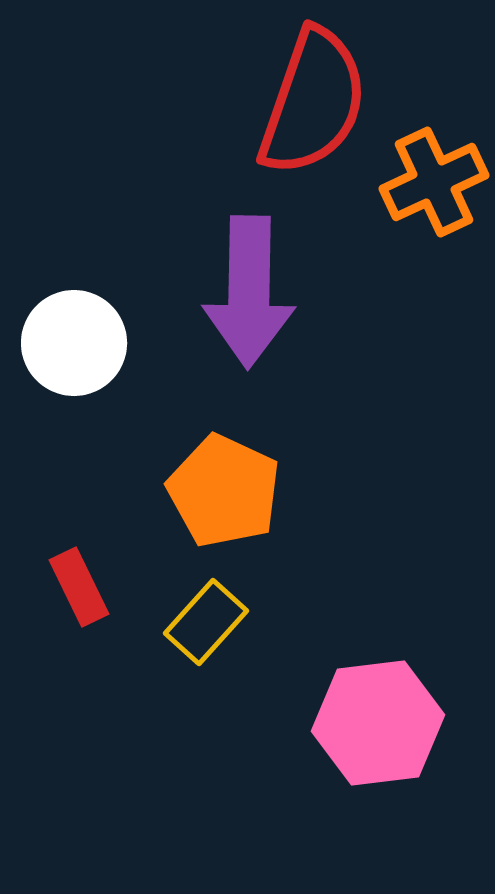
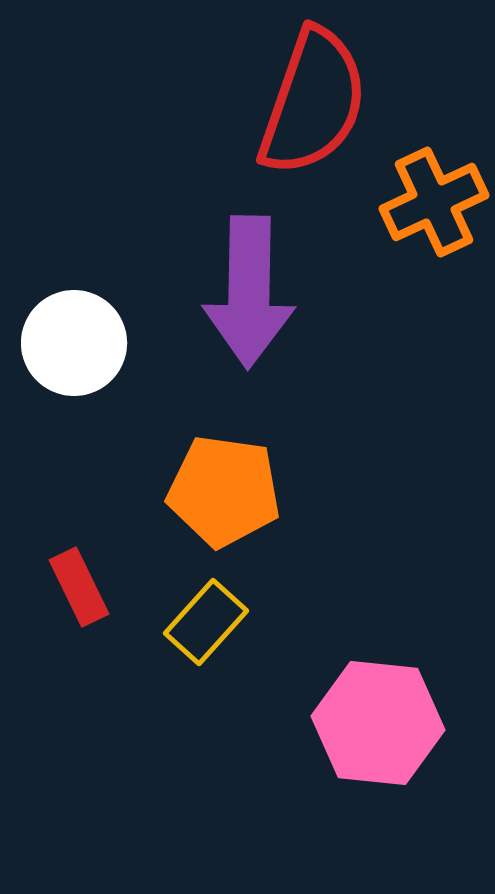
orange cross: moved 20 px down
orange pentagon: rotated 17 degrees counterclockwise
pink hexagon: rotated 13 degrees clockwise
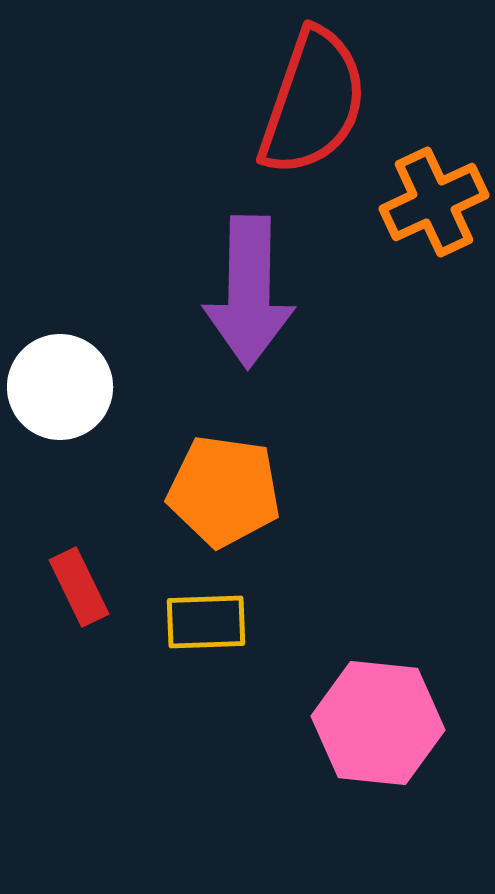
white circle: moved 14 px left, 44 px down
yellow rectangle: rotated 46 degrees clockwise
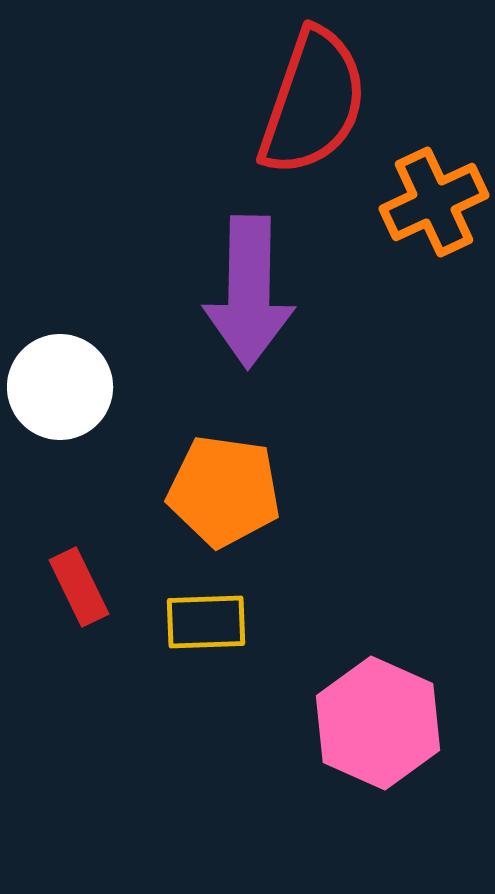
pink hexagon: rotated 18 degrees clockwise
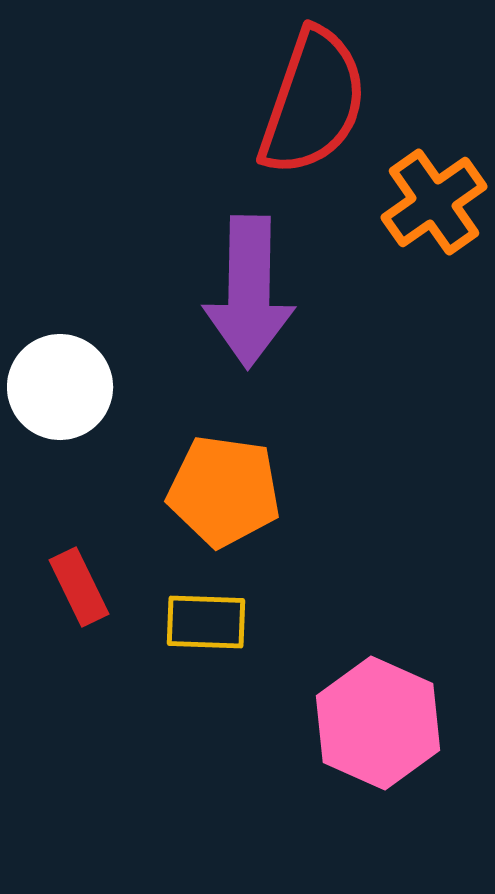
orange cross: rotated 10 degrees counterclockwise
yellow rectangle: rotated 4 degrees clockwise
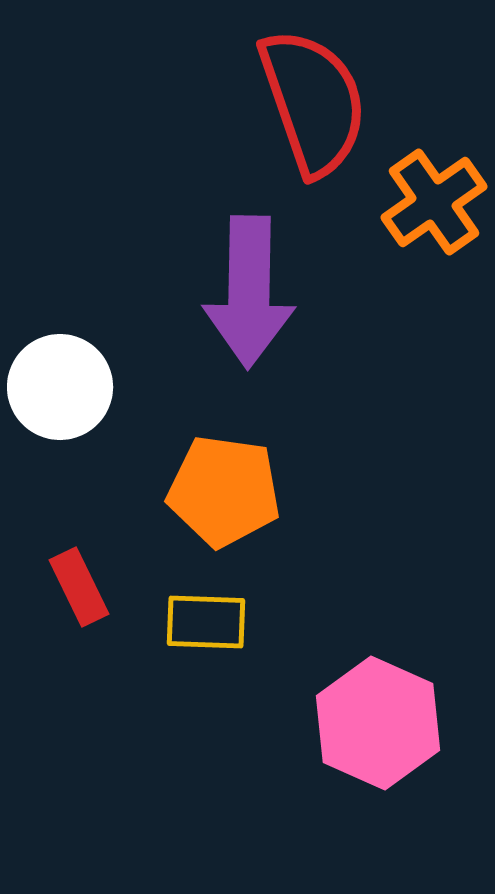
red semicircle: rotated 38 degrees counterclockwise
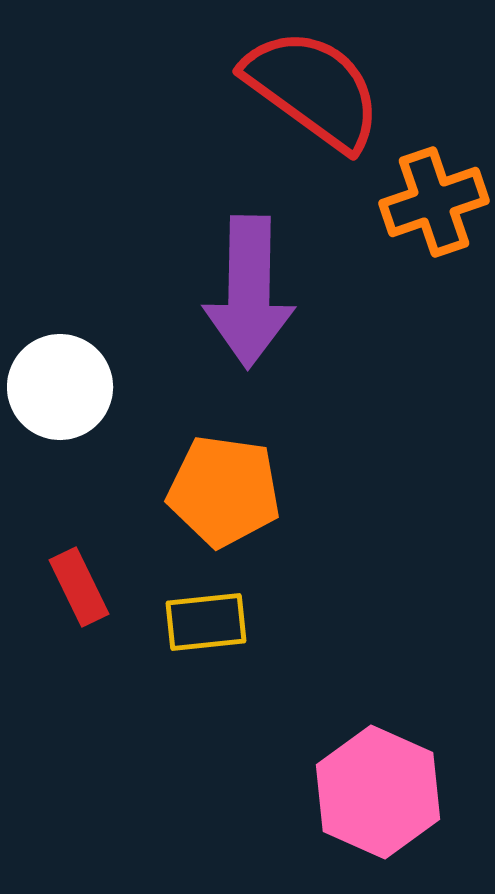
red semicircle: moved 13 px up; rotated 35 degrees counterclockwise
orange cross: rotated 16 degrees clockwise
yellow rectangle: rotated 8 degrees counterclockwise
pink hexagon: moved 69 px down
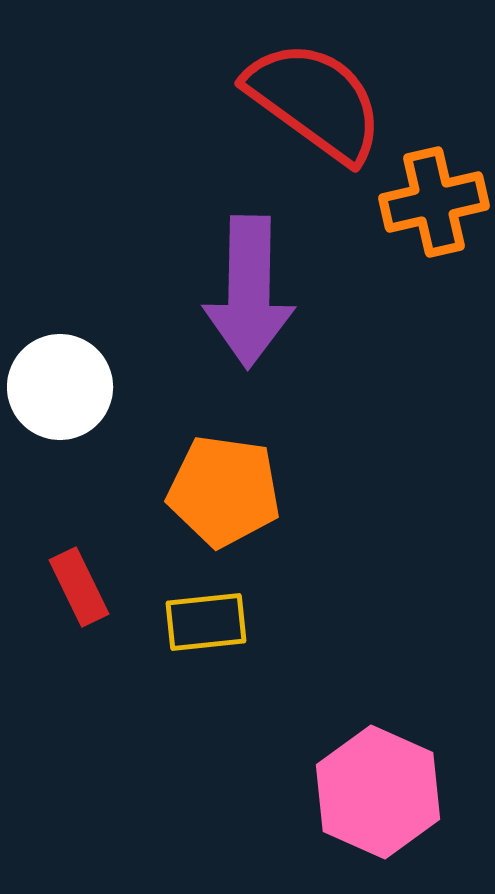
red semicircle: moved 2 px right, 12 px down
orange cross: rotated 6 degrees clockwise
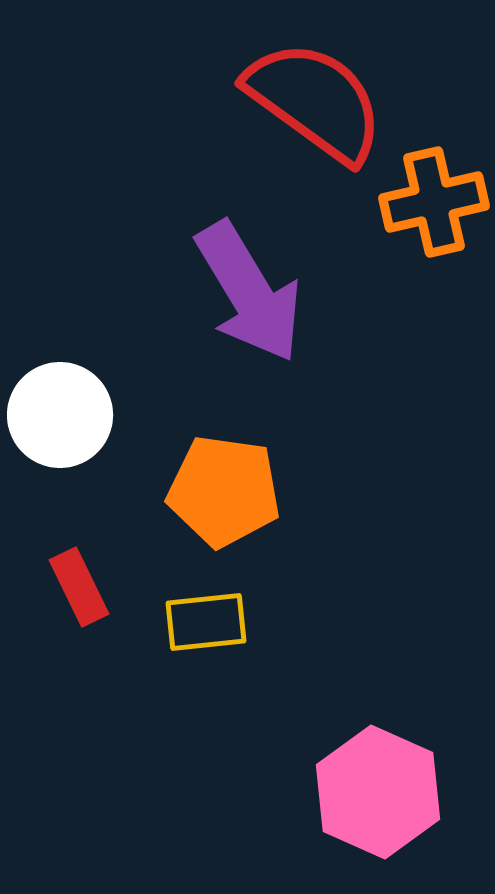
purple arrow: rotated 32 degrees counterclockwise
white circle: moved 28 px down
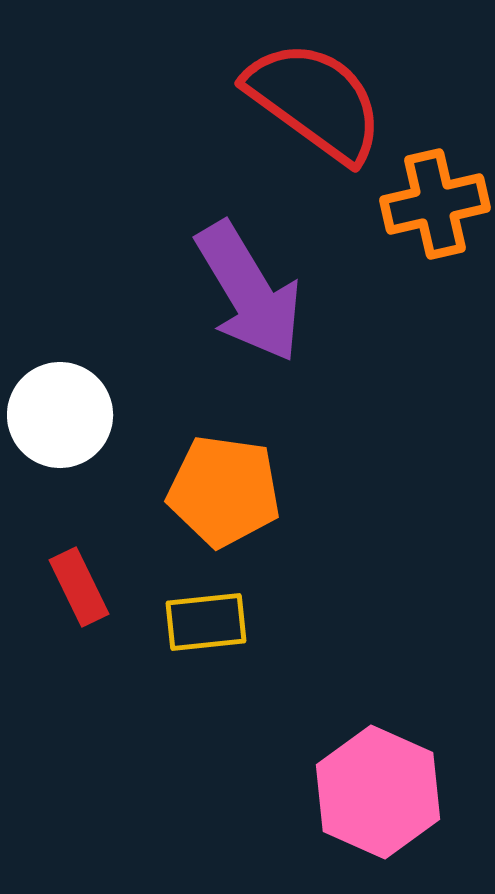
orange cross: moved 1 px right, 2 px down
